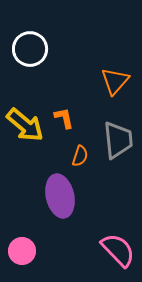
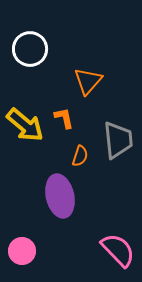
orange triangle: moved 27 px left
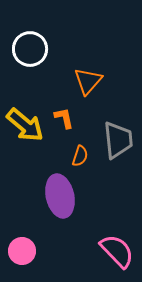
pink semicircle: moved 1 px left, 1 px down
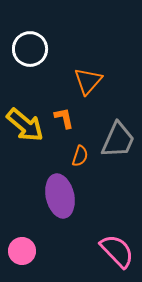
gray trapezoid: rotated 30 degrees clockwise
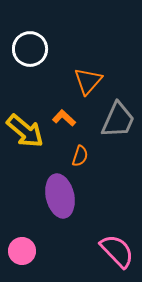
orange L-shape: rotated 35 degrees counterclockwise
yellow arrow: moved 6 px down
gray trapezoid: moved 20 px up
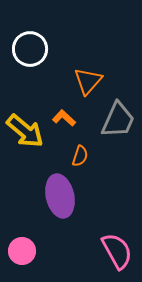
pink semicircle: rotated 15 degrees clockwise
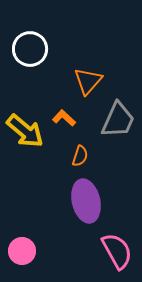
purple ellipse: moved 26 px right, 5 px down
